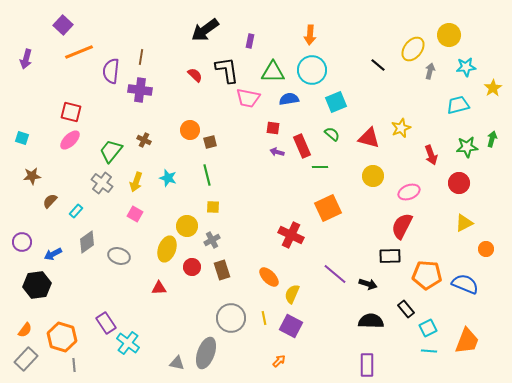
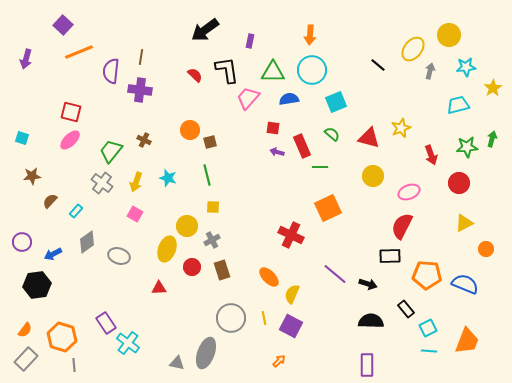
pink trapezoid at (248, 98): rotated 120 degrees clockwise
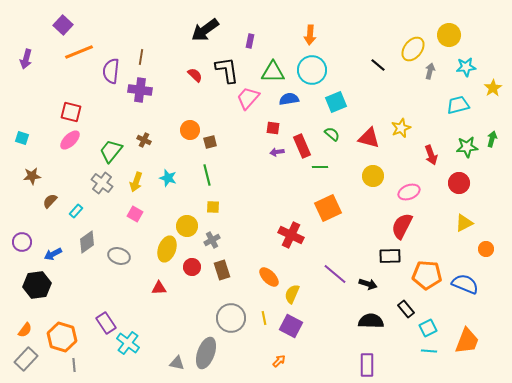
purple arrow at (277, 152): rotated 24 degrees counterclockwise
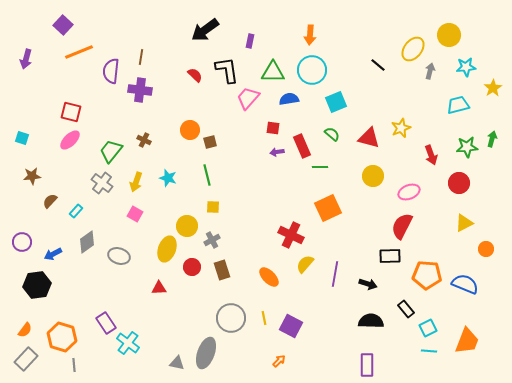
purple line at (335, 274): rotated 60 degrees clockwise
yellow semicircle at (292, 294): moved 13 px right, 30 px up; rotated 18 degrees clockwise
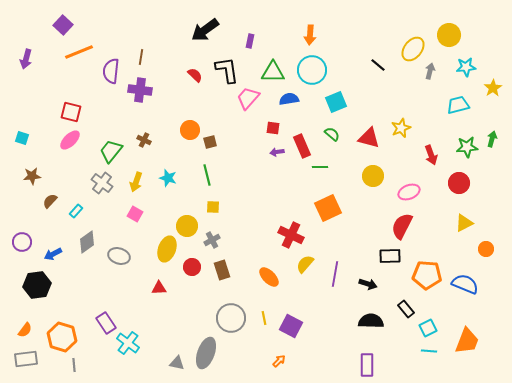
gray rectangle at (26, 359): rotated 40 degrees clockwise
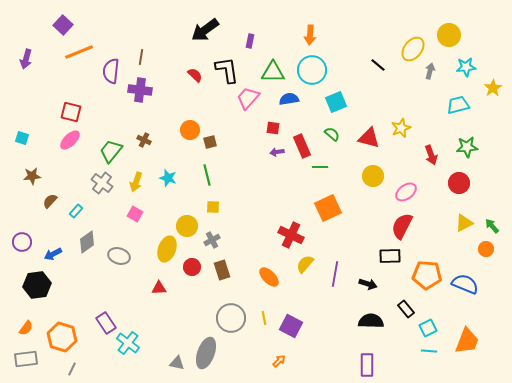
green arrow at (492, 139): moved 87 px down; rotated 56 degrees counterclockwise
pink ellipse at (409, 192): moved 3 px left; rotated 15 degrees counterclockwise
orange semicircle at (25, 330): moved 1 px right, 2 px up
gray line at (74, 365): moved 2 px left, 4 px down; rotated 32 degrees clockwise
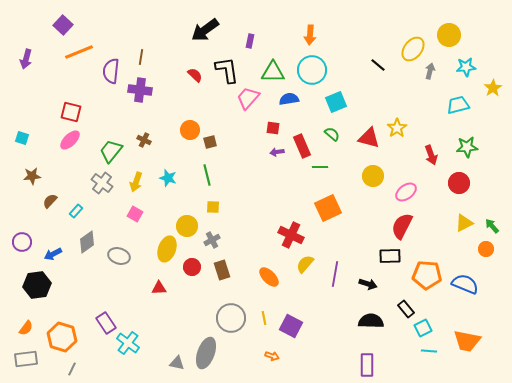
yellow star at (401, 128): moved 4 px left; rotated 12 degrees counterclockwise
cyan square at (428, 328): moved 5 px left
orange trapezoid at (467, 341): rotated 80 degrees clockwise
orange arrow at (279, 361): moved 7 px left, 5 px up; rotated 64 degrees clockwise
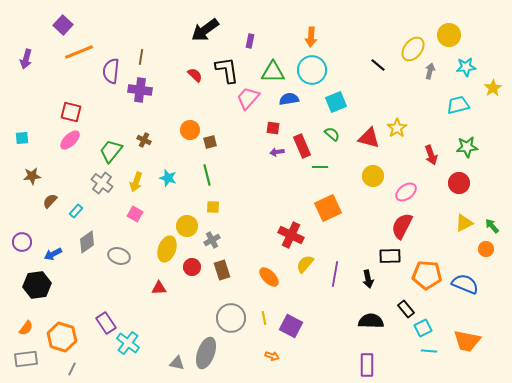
orange arrow at (310, 35): moved 1 px right, 2 px down
cyan square at (22, 138): rotated 24 degrees counterclockwise
black arrow at (368, 284): moved 5 px up; rotated 60 degrees clockwise
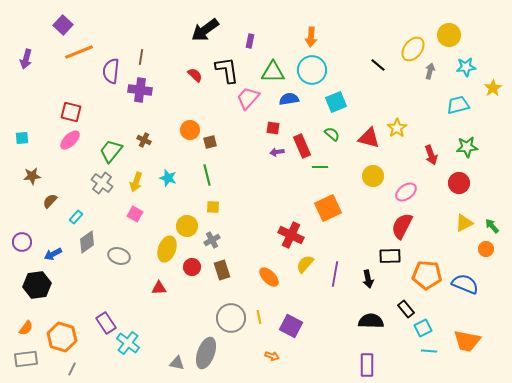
cyan rectangle at (76, 211): moved 6 px down
yellow line at (264, 318): moved 5 px left, 1 px up
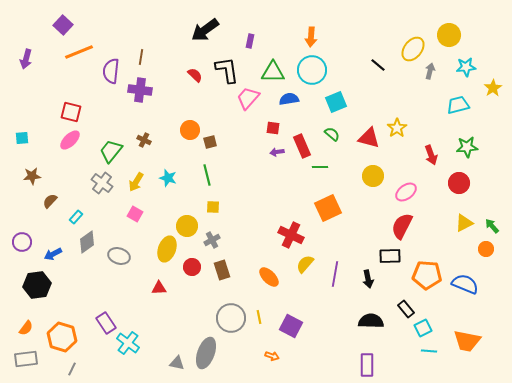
yellow arrow at (136, 182): rotated 12 degrees clockwise
